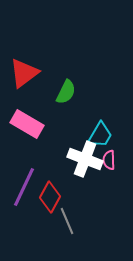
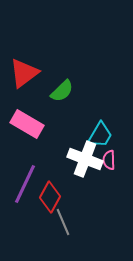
green semicircle: moved 4 px left, 1 px up; rotated 20 degrees clockwise
purple line: moved 1 px right, 3 px up
gray line: moved 4 px left, 1 px down
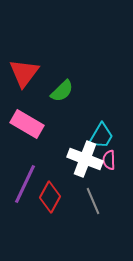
red triangle: rotated 16 degrees counterclockwise
cyan trapezoid: moved 1 px right, 1 px down
gray line: moved 30 px right, 21 px up
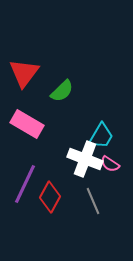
pink semicircle: moved 1 px right, 4 px down; rotated 54 degrees counterclockwise
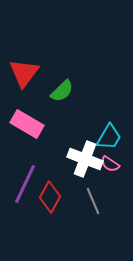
cyan trapezoid: moved 8 px right, 1 px down
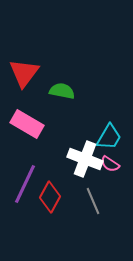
green semicircle: rotated 125 degrees counterclockwise
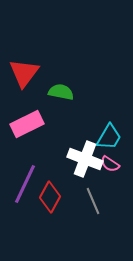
green semicircle: moved 1 px left, 1 px down
pink rectangle: rotated 56 degrees counterclockwise
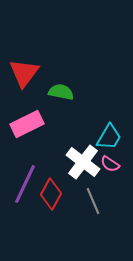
white cross: moved 2 px left, 3 px down; rotated 16 degrees clockwise
red diamond: moved 1 px right, 3 px up
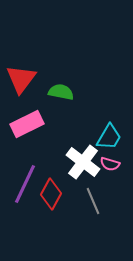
red triangle: moved 3 px left, 6 px down
pink semicircle: rotated 18 degrees counterclockwise
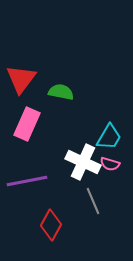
pink rectangle: rotated 40 degrees counterclockwise
white cross: rotated 12 degrees counterclockwise
purple line: moved 2 px right, 3 px up; rotated 54 degrees clockwise
red diamond: moved 31 px down
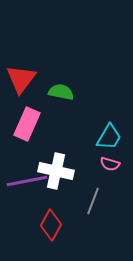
white cross: moved 27 px left, 9 px down; rotated 12 degrees counterclockwise
gray line: rotated 44 degrees clockwise
